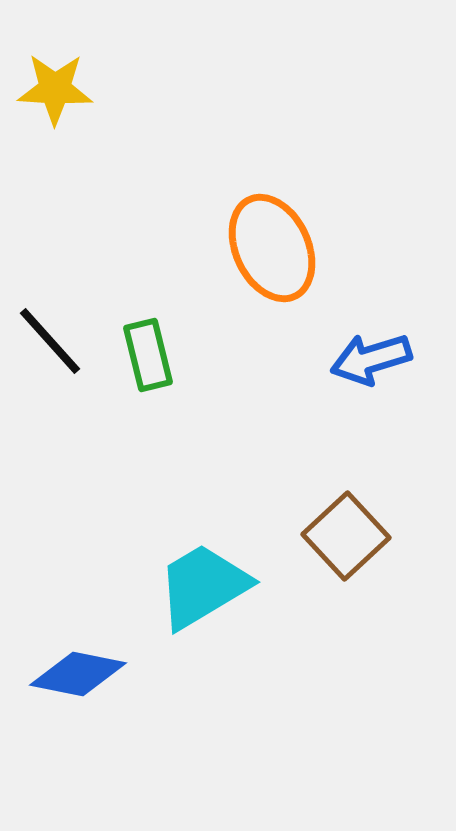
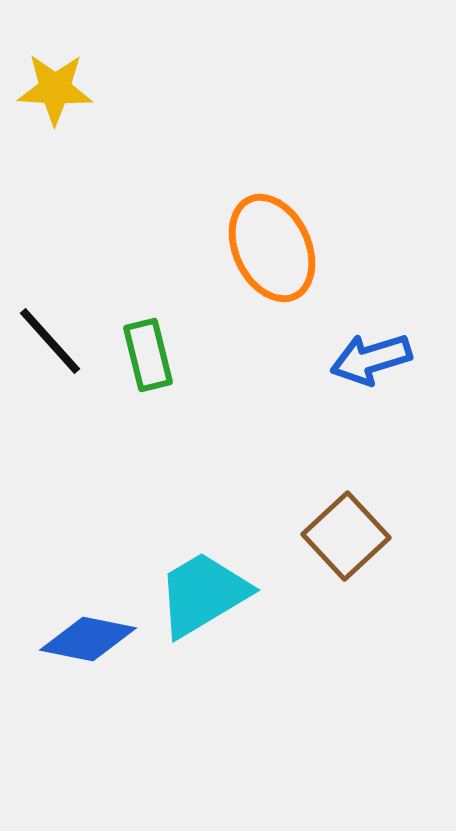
cyan trapezoid: moved 8 px down
blue diamond: moved 10 px right, 35 px up
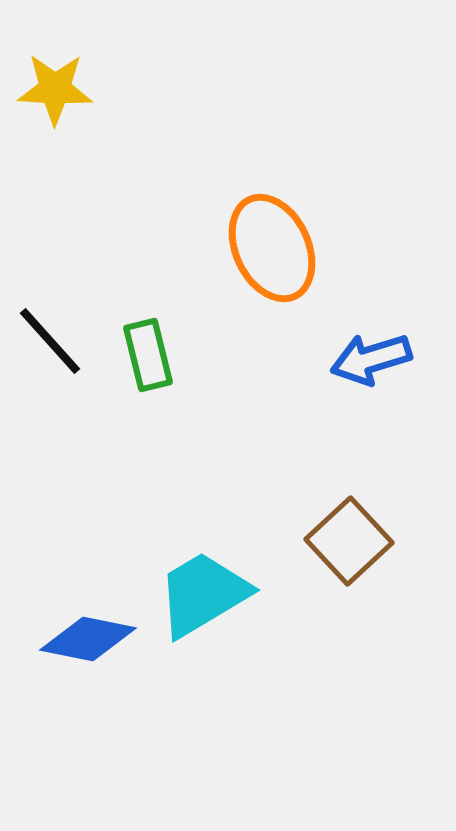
brown square: moved 3 px right, 5 px down
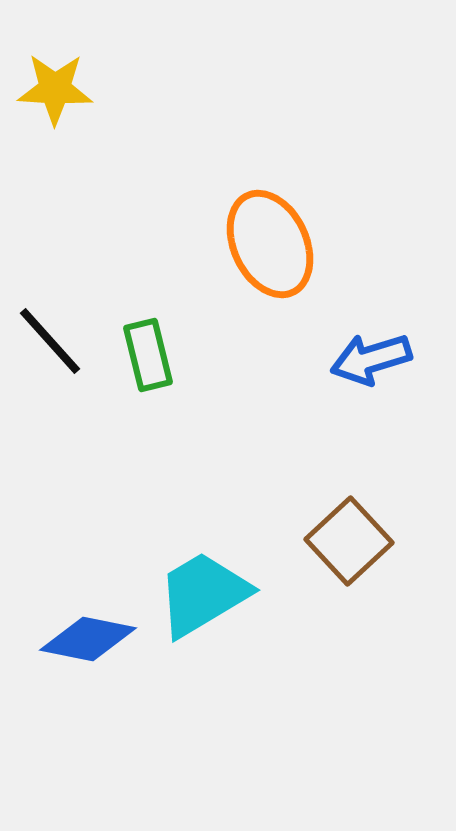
orange ellipse: moved 2 px left, 4 px up
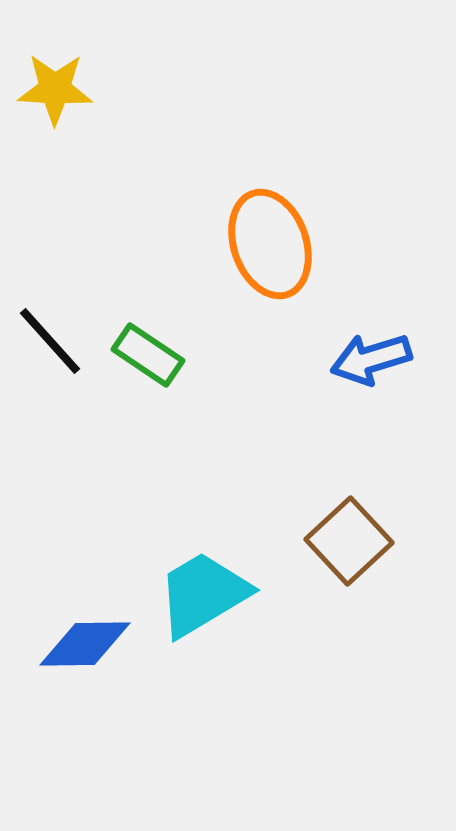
orange ellipse: rotated 6 degrees clockwise
green rectangle: rotated 42 degrees counterclockwise
blue diamond: moved 3 px left, 5 px down; rotated 12 degrees counterclockwise
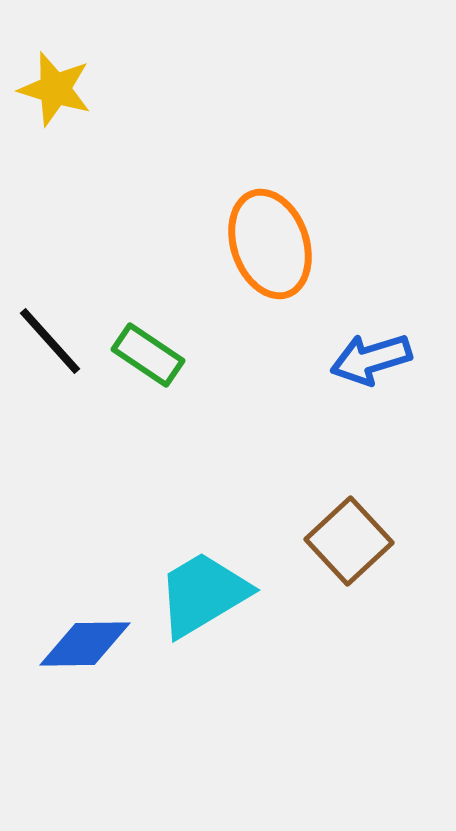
yellow star: rotated 14 degrees clockwise
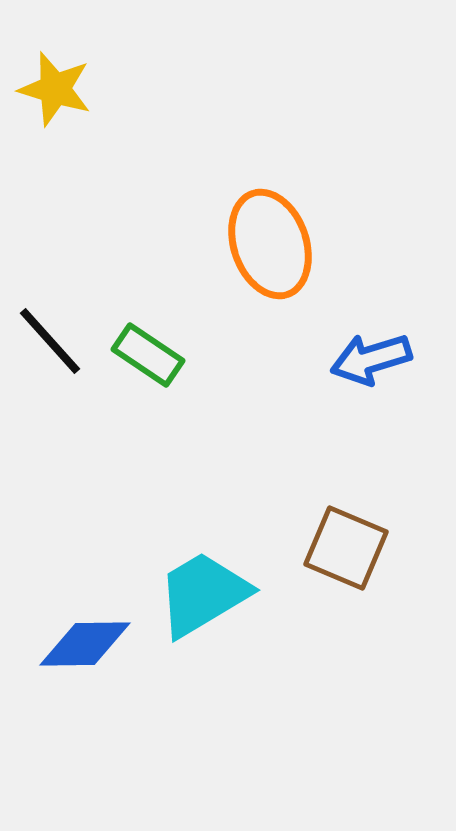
brown square: moved 3 px left, 7 px down; rotated 24 degrees counterclockwise
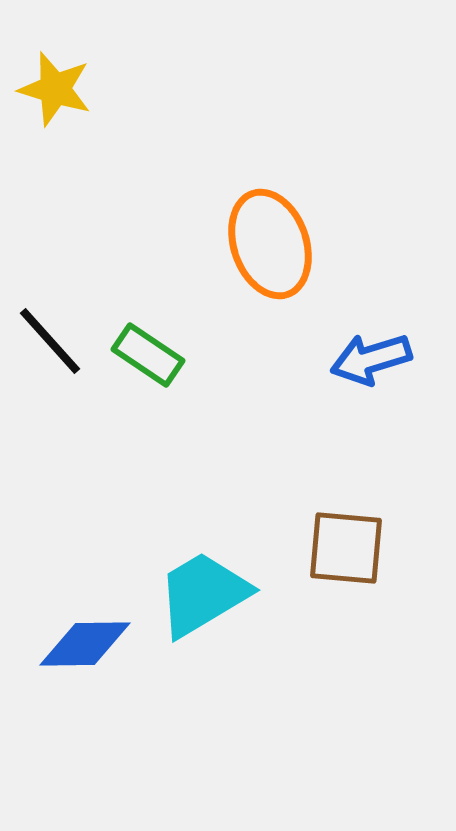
brown square: rotated 18 degrees counterclockwise
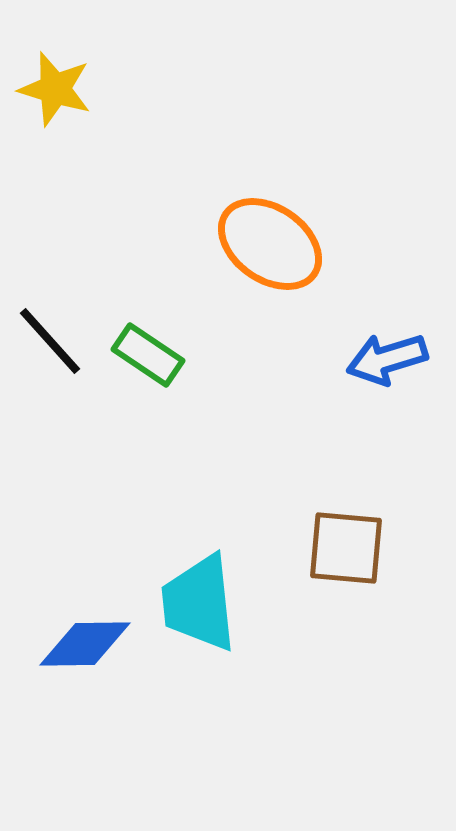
orange ellipse: rotated 36 degrees counterclockwise
blue arrow: moved 16 px right
cyan trapezoid: moved 4 px left, 9 px down; rotated 65 degrees counterclockwise
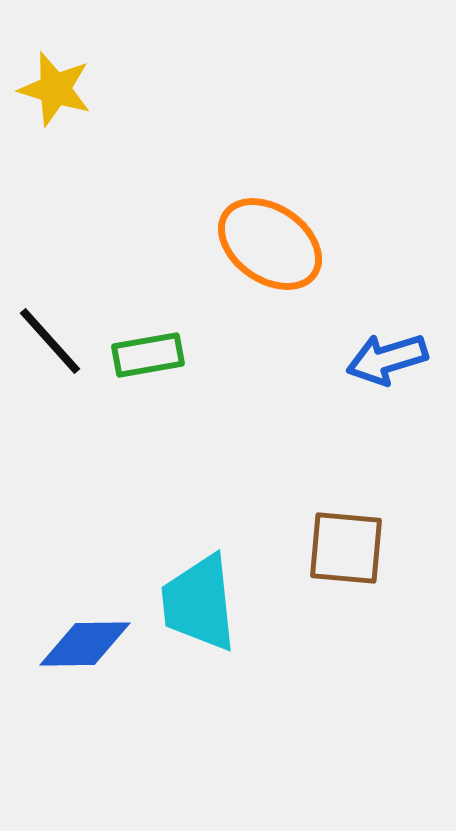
green rectangle: rotated 44 degrees counterclockwise
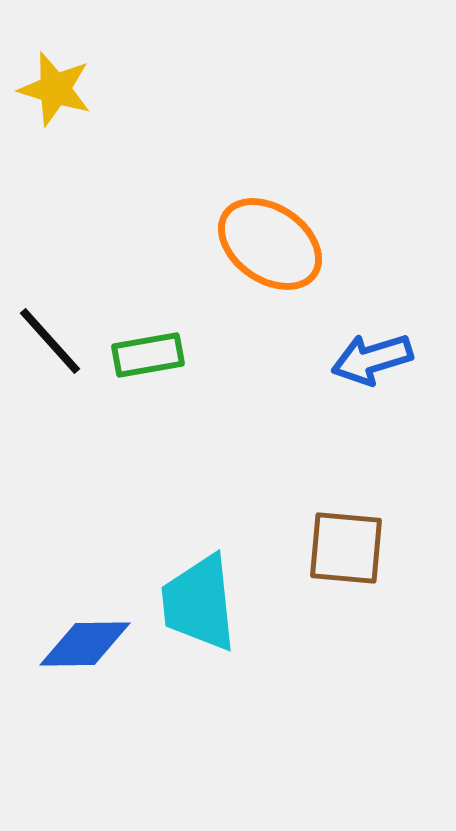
blue arrow: moved 15 px left
